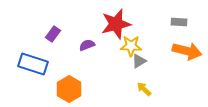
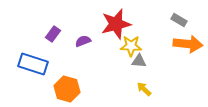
gray rectangle: moved 2 px up; rotated 28 degrees clockwise
purple semicircle: moved 4 px left, 4 px up
orange arrow: moved 1 px right, 7 px up; rotated 8 degrees counterclockwise
gray triangle: rotated 35 degrees clockwise
orange hexagon: moved 2 px left; rotated 15 degrees counterclockwise
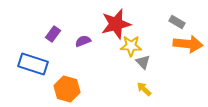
gray rectangle: moved 2 px left, 2 px down
gray triangle: moved 4 px right, 1 px down; rotated 42 degrees clockwise
